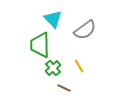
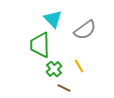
green cross: moved 1 px right, 1 px down
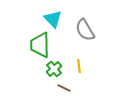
gray semicircle: rotated 95 degrees clockwise
yellow line: rotated 24 degrees clockwise
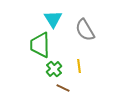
cyan triangle: rotated 12 degrees clockwise
brown line: moved 1 px left
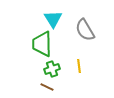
green trapezoid: moved 2 px right, 1 px up
green cross: moved 2 px left; rotated 21 degrees clockwise
brown line: moved 16 px left, 1 px up
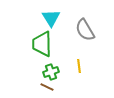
cyan triangle: moved 2 px left, 1 px up
green cross: moved 1 px left, 3 px down
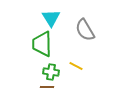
yellow line: moved 3 px left; rotated 56 degrees counterclockwise
green cross: rotated 28 degrees clockwise
brown line: rotated 24 degrees counterclockwise
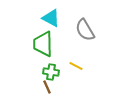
cyan triangle: rotated 30 degrees counterclockwise
green trapezoid: moved 1 px right
brown line: rotated 64 degrees clockwise
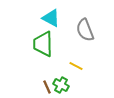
gray semicircle: rotated 10 degrees clockwise
green cross: moved 10 px right, 13 px down; rotated 21 degrees clockwise
